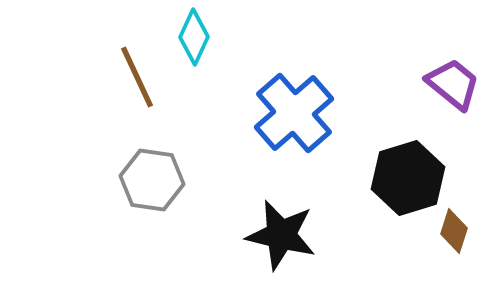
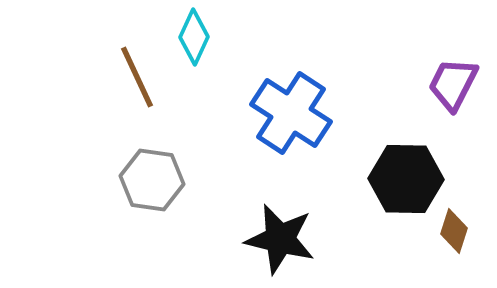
purple trapezoid: rotated 102 degrees counterclockwise
blue cross: moved 3 px left; rotated 16 degrees counterclockwise
black hexagon: moved 2 px left, 1 px down; rotated 18 degrees clockwise
black star: moved 1 px left, 4 px down
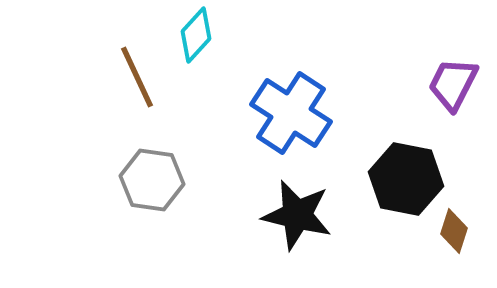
cyan diamond: moved 2 px right, 2 px up; rotated 18 degrees clockwise
black hexagon: rotated 10 degrees clockwise
black star: moved 17 px right, 24 px up
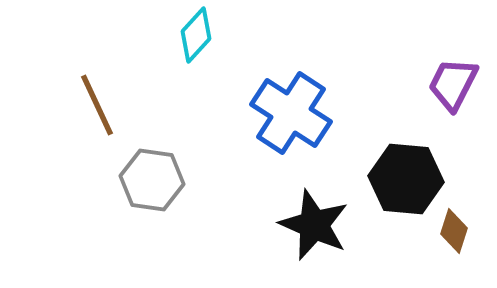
brown line: moved 40 px left, 28 px down
black hexagon: rotated 6 degrees counterclockwise
black star: moved 17 px right, 10 px down; rotated 10 degrees clockwise
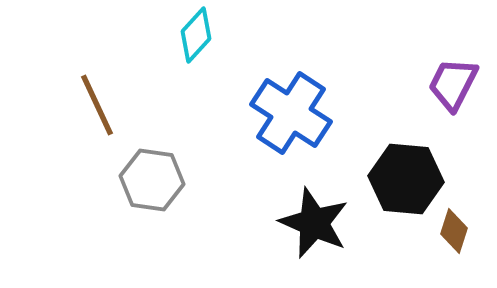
black star: moved 2 px up
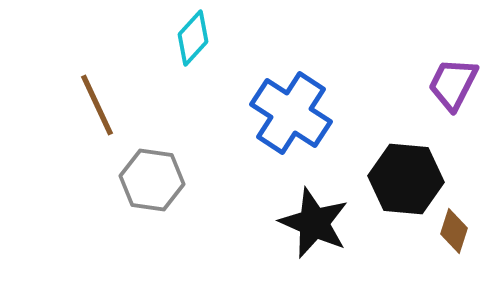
cyan diamond: moved 3 px left, 3 px down
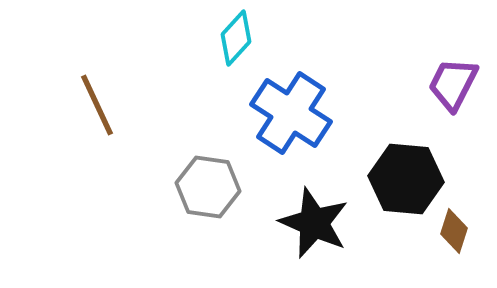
cyan diamond: moved 43 px right
gray hexagon: moved 56 px right, 7 px down
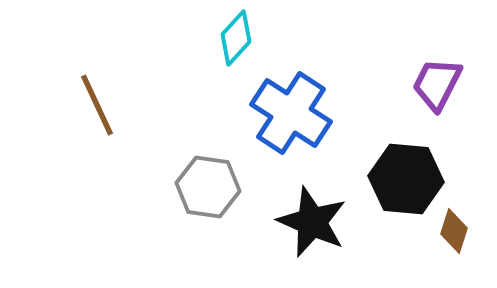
purple trapezoid: moved 16 px left
black star: moved 2 px left, 1 px up
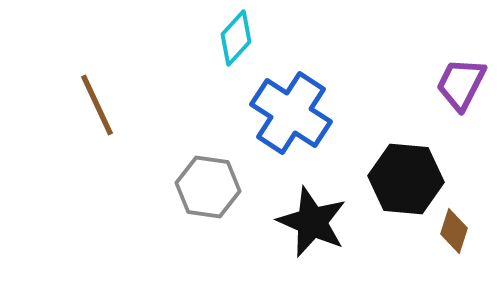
purple trapezoid: moved 24 px right
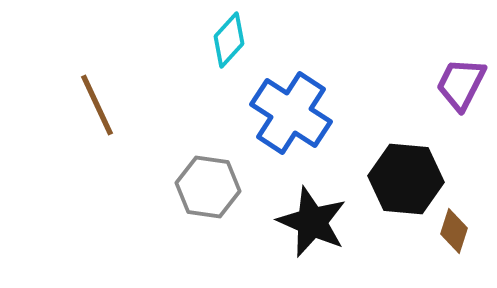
cyan diamond: moved 7 px left, 2 px down
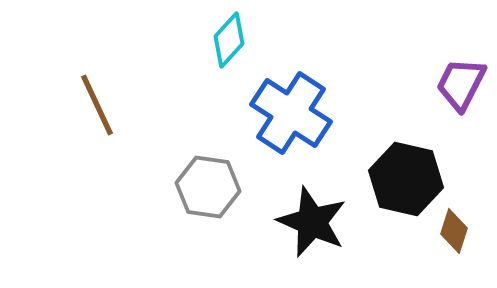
black hexagon: rotated 8 degrees clockwise
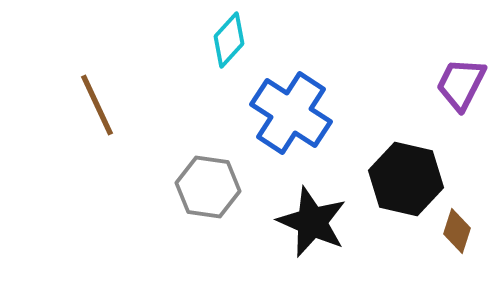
brown diamond: moved 3 px right
